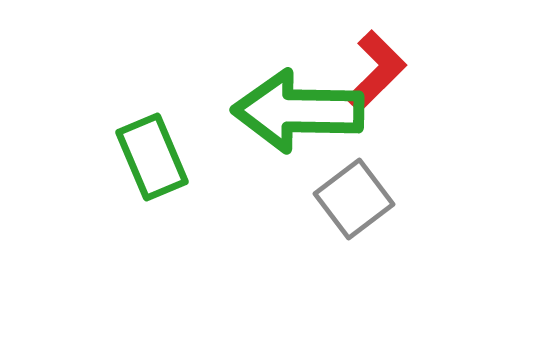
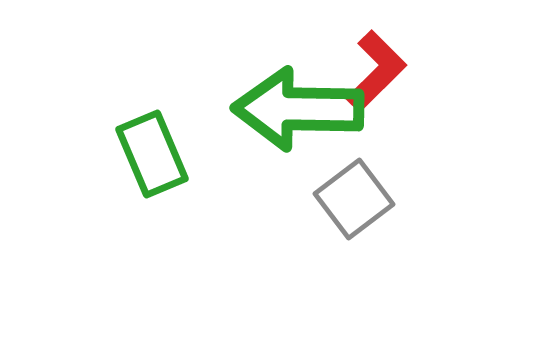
green arrow: moved 2 px up
green rectangle: moved 3 px up
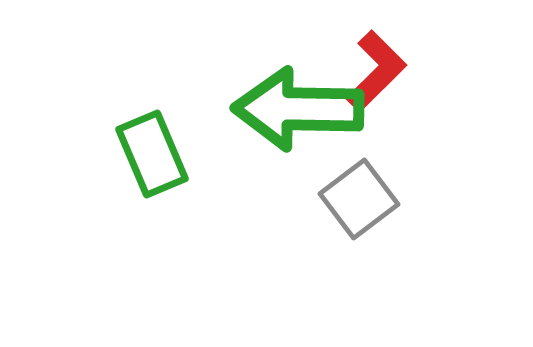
gray square: moved 5 px right
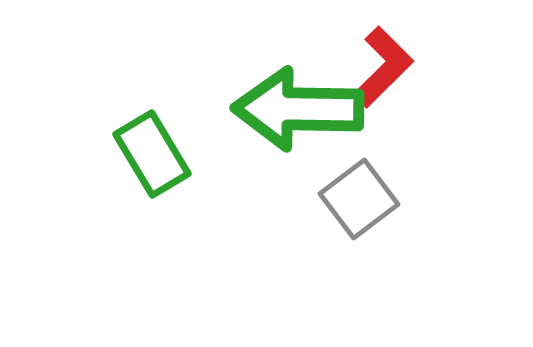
red L-shape: moved 7 px right, 4 px up
green rectangle: rotated 8 degrees counterclockwise
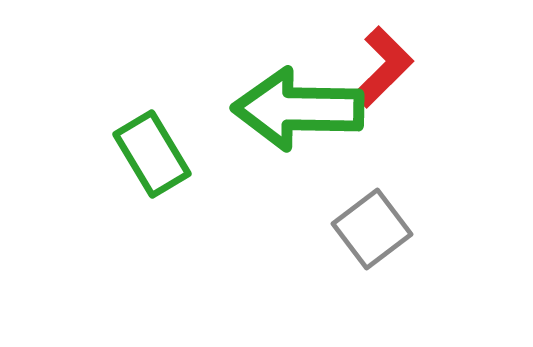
gray square: moved 13 px right, 30 px down
